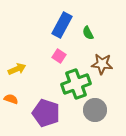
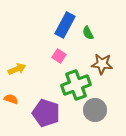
blue rectangle: moved 3 px right
green cross: moved 1 px down
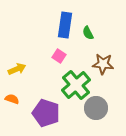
blue rectangle: rotated 20 degrees counterclockwise
brown star: moved 1 px right
green cross: rotated 20 degrees counterclockwise
orange semicircle: moved 1 px right
gray circle: moved 1 px right, 2 px up
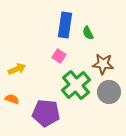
gray circle: moved 13 px right, 16 px up
purple pentagon: rotated 12 degrees counterclockwise
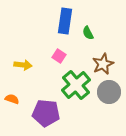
blue rectangle: moved 4 px up
brown star: rotated 30 degrees counterclockwise
yellow arrow: moved 6 px right, 4 px up; rotated 30 degrees clockwise
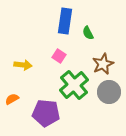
green cross: moved 2 px left
orange semicircle: rotated 48 degrees counterclockwise
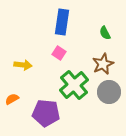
blue rectangle: moved 3 px left, 1 px down
green semicircle: moved 17 px right
pink square: moved 3 px up
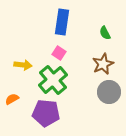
green cross: moved 21 px left, 5 px up
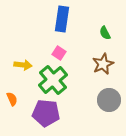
blue rectangle: moved 3 px up
gray circle: moved 8 px down
orange semicircle: rotated 96 degrees clockwise
